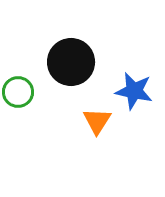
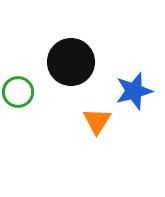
blue star: rotated 27 degrees counterclockwise
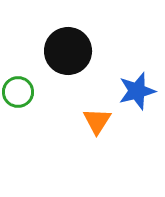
black circle: moved 3 px left, 11 px up
blue star: moved 3 px right
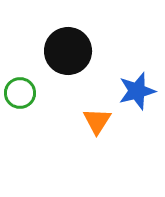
green circle: moved 2 px right, 1 px down
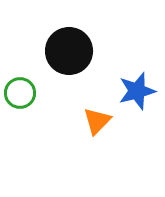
black circle: moved 1 px right
orange triangle: rotated 12 degrees clockwise
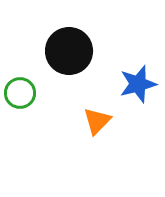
blue star: moved 1 px right, 7 px up
